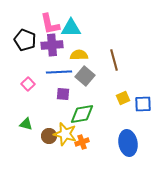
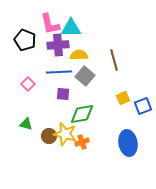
purple cross: moved 6 px right
blue square: moved 2 px down; rotated 18 degrees counterclockwise
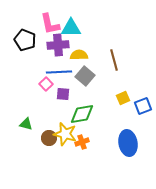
pink square: moved 18 px right
brown circle: moved 2 px down
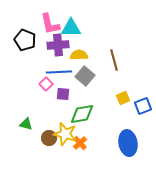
orange cross: moved 2 px left, 1 px down; rotated 24 degrees counterclockwise
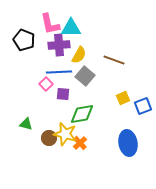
black pentagon: moved 1 px left
purple cross: moved 1 px right
yellow semicircle: rotated 120 degrees clockwise
brown line: rotated 55 degrees counterclockwise
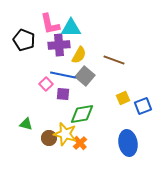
blue line: moved 4 px right, 3 px down; rotated 15 degrees clockwise
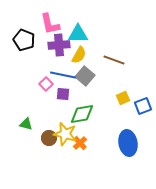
cyan triangle: moved 7 px right, 6 px down
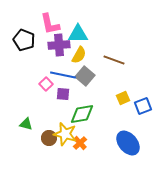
blue ellipse: rotated 30 degrees counterclockwise
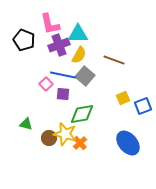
purple cross: rotated 15 degrees counterclockwise
